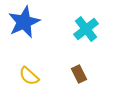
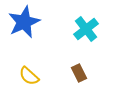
brown rectangle: moved 1 px up
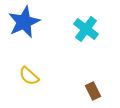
cyan cross: rotated 15 degrees counterclockwise
brown rectangle: moved 14 px right, 18 px down
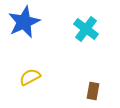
yellow semicircle: moved 1 px right, 1 px down; rotated 110 degrees clockwise
brown rectangle: rotated 36 degrees clockwise
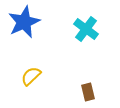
yellow semicircle: moved 1 px right, 1 px up; rotated 15 degrees counterclockwise
brown rectangle: moved 5 px left, 1 px down; rotated 24 degrees counterclockwise
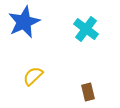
yellow semicircle: moved 2 px right
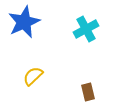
cyan cross: rotated 25 degrees clockwise
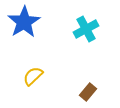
blue star: rotated 8 degrees counterclockwise
brown rectangle: rotated 54 degrees clockwise
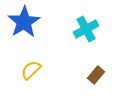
yellow semicircle: moved 2 px left, 6 px up
brown rectangle: moved 8 px right, 17 px up
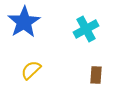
brown rectangle: rotated 36 degrees counterclockwise
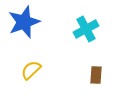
blue star: rotated 12 degrees clockwise
